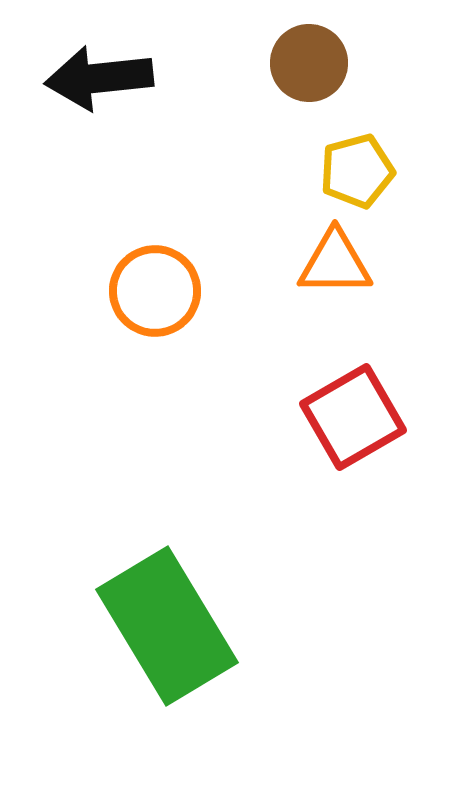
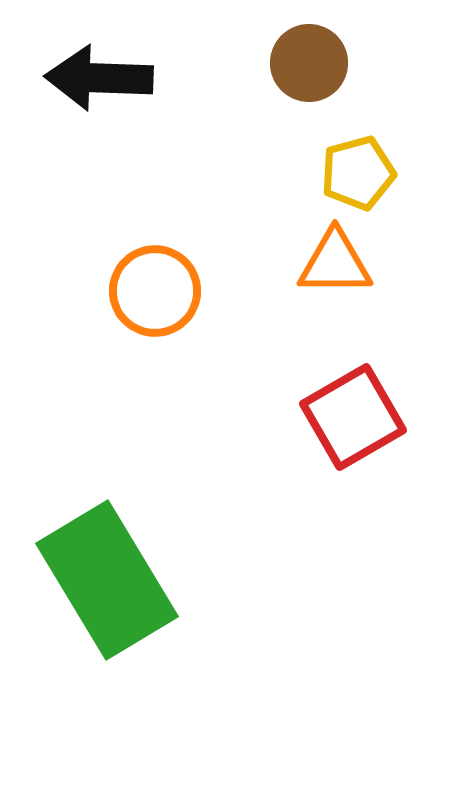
black arrow: rotated 8 degrees clockwise
yellow pentagon: moved 1 px right, 2 px down
green rectangle: moved 60 px left, 46 px up
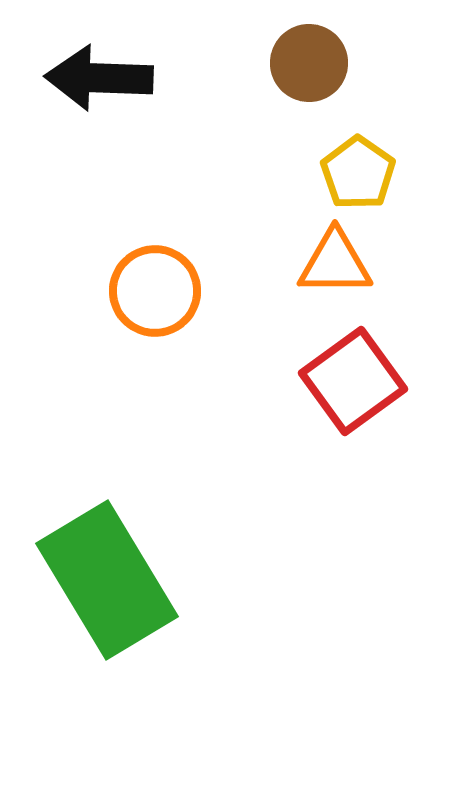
yellow pentagon: rotated 22 degrees counterclockwise
red square: moved 36 px up; rotated 6 degrees counterclockwise
